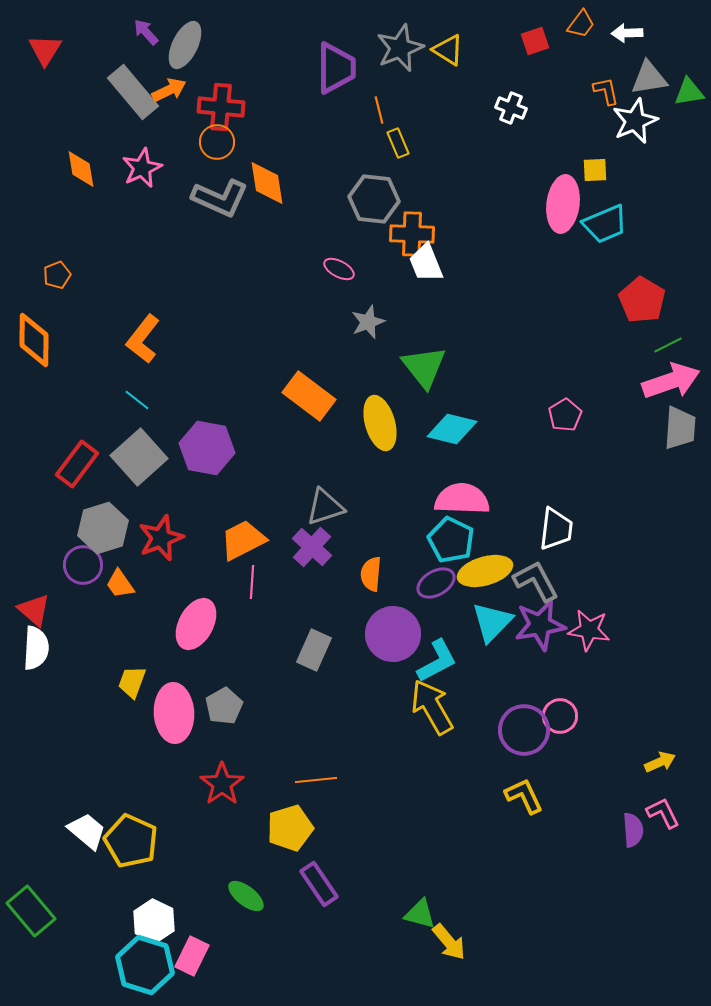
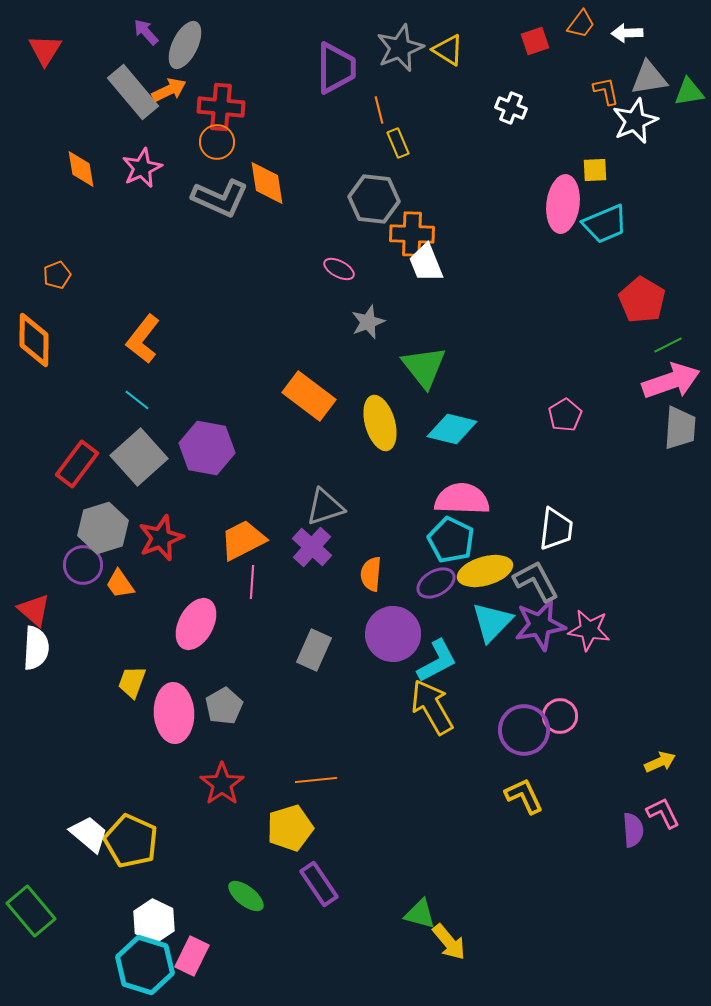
white trapezoid at (87, 831): moved 2 px right, 3 px down
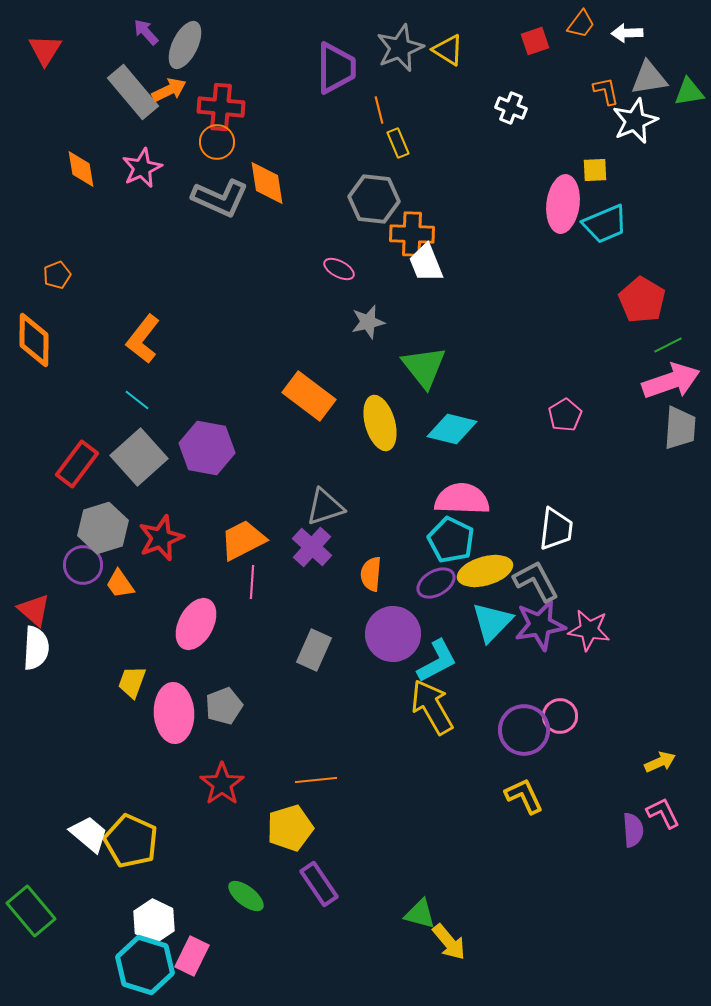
gray star at (368, 322): rotated 8 degrees clockwise
gray pentagon at (224, 706): rotated 9 degrees clockwise
